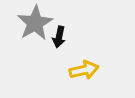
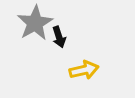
black arrow: rotated 30 degrees counterclockwise
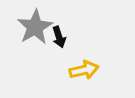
gray star: moved 4 px down
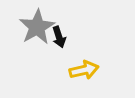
gray star: moved 2 px right
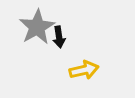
black arrow: rotated 10 degrees clockwise
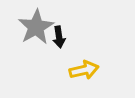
gray star: moved 1 px left
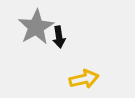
yellow arrow: moved 9 px down
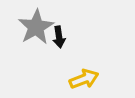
yellow arrow: rotated 8 degrees counterclockwise
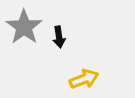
gray star: moved 12 px left; rotated 6 degrees counterclockwise
